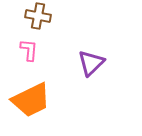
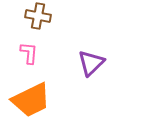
pink L-shape: moved 3 px down
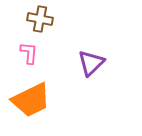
brown cross: moved 2 px right, 3 px down
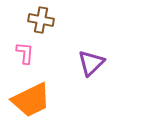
brown cross: moved 1 px right, 1 px down
pink L-shape: moved 4 px left
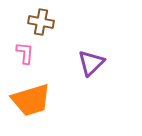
brown cross: moved 2 px down
orange trapezoid: rotated 9 degrees clockwise
